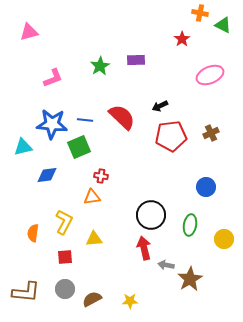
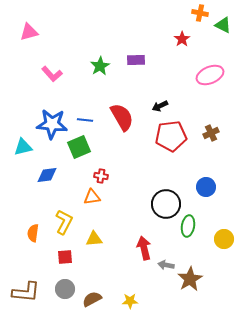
pink L-shape: moved 1 px left, 4 px up; rotated 70 degrees clockwise
red semicircle: rotated 16 degrees clockwise
black circle: moved 15 px right, 11 px up
green ellipse: moved 2 px left, 1 px down
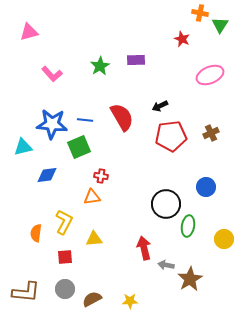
green triangle: moved 3 px left; rotated 36 degrees clockwise
red star: rotated 14 degrees counterclockwise
orange semicircle: moved 3 px right
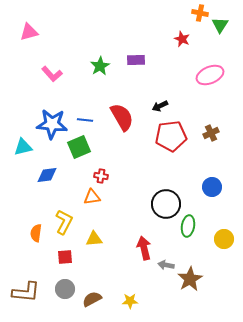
blue circle: moved 6 px right
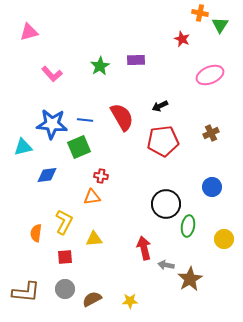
red pentagon: moved 8 px left, 5 px down
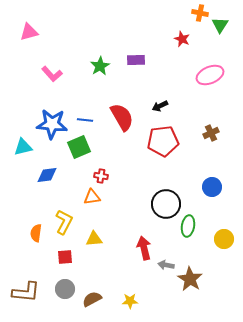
brown star: rotated 10 degrees counterclockwise
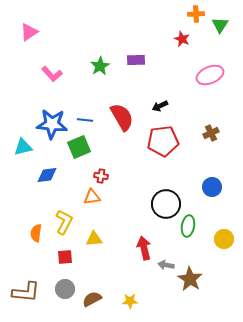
orange cross: moved 4 px left, 1 px down; rotated 14 degrees counterclockwise
pink triangle: rotated 18 degrees counterclockwise
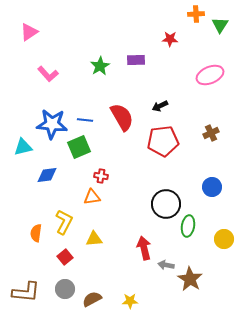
red star: moved 12 px left; rotated 21 degrees counterclockwise
pink L-shape: moved 4 px left
red square: rotated 35 degrees counterclockwise
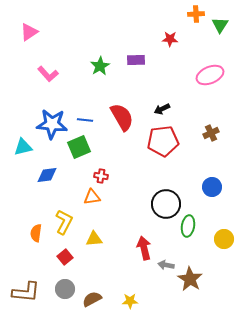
black arrow: moved 2 px right, 3 px down
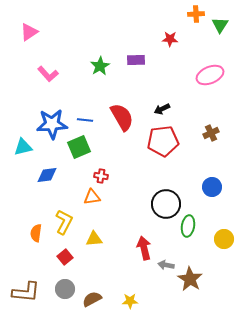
blue star: rotated 8 degrees counterclockwise
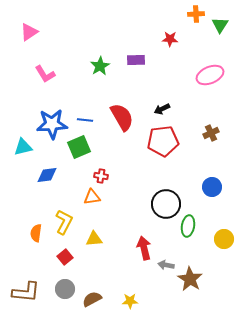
pink L-shape: moved 3 px left; rotated 10 degrees clockwise
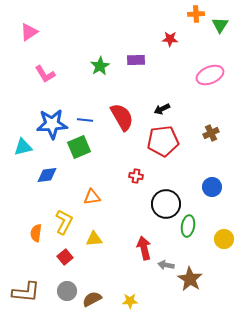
red cross: moved 35 px right
gray circle: moved 2 px right, 2 px down
